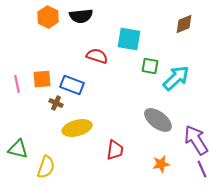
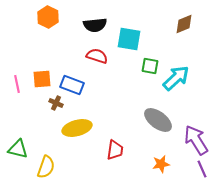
black semicircle: moved 14 px right, 9 px down
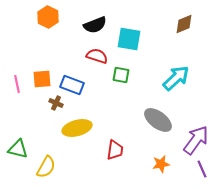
black semicircle: rotated 15 degrees counterclockwise
green square: moved 29 px left, 9 px down
purple arrow: rotated 68 degrees clockwise
yellow semicircle: rotated 10 degrees clockwise
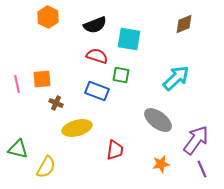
blue rectangle: moved 25 px right, 6 px down
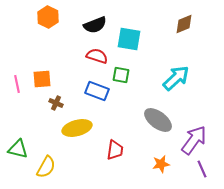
purple arrow: moved 2 px left
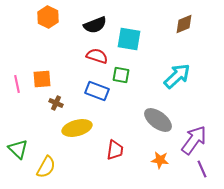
cyan arrow: moved 1 px right, 2 px up
green triangle: rotated 30 degrees clockwise
orange star: moved 1 px left, 4 px up; rotated 18 degrees clockwise
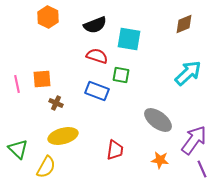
cyan arrow: moved 11 px right, 3 px up
yellow ellipse: moved 14 px left, 8 px down
